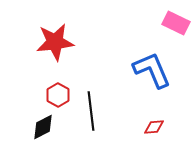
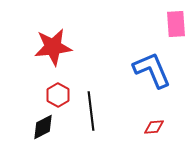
pink rectangle: moved 1 px down; rotated 60 degrees clockwise
red star: moved 2 px left, 5 px down
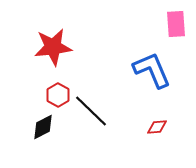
black line: rotated 39 degrees counterclockwise
red diamond: moved 3 px right
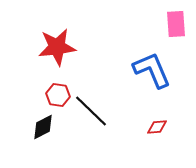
red star: moved 4 px right
red hexagon: rotated 20 degrees counterclockwise
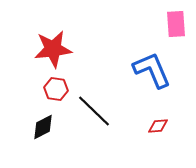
red star: moved 4 px left, 2 px down
red hexagon: moved 2 px left, 6 px up
black line: moved 3 px right
red diamond: moved 1 px right, 1 px up
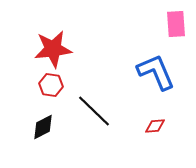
blue L-shape: moved 4 px right, 2 px down
red hexagon: moved 5 px left, 4 px up
red diamond: moved 3 px left
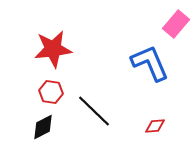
pink rectangle: rotated 44 degrees clockwise
blue L-shape: moved 6 px left, 9 px up
red hexagon: moved 7 px down
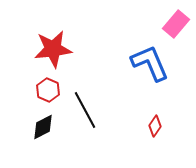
red hexagon: moved 3 px left, 2 px up; rotated 15 degrees clockwise
black line: moved 9 px left, 1 px up; rotated 18 degrees clockwise
red diamond: rotated 50 degrees counterclockwise
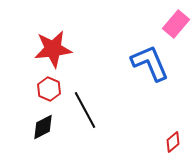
red hexagon: moved 1 px right, 1 px up
red diamond: moved 18 px right, 16 px down; rotated 15 degrees clockwise
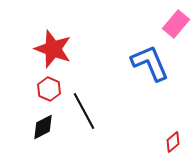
red star: rotated 27 degrees clockwise
black line: moved 1 px left, 1 px down
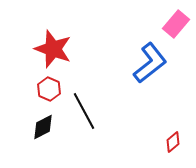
blue L-shape: rotated 75 degrees clockwise
